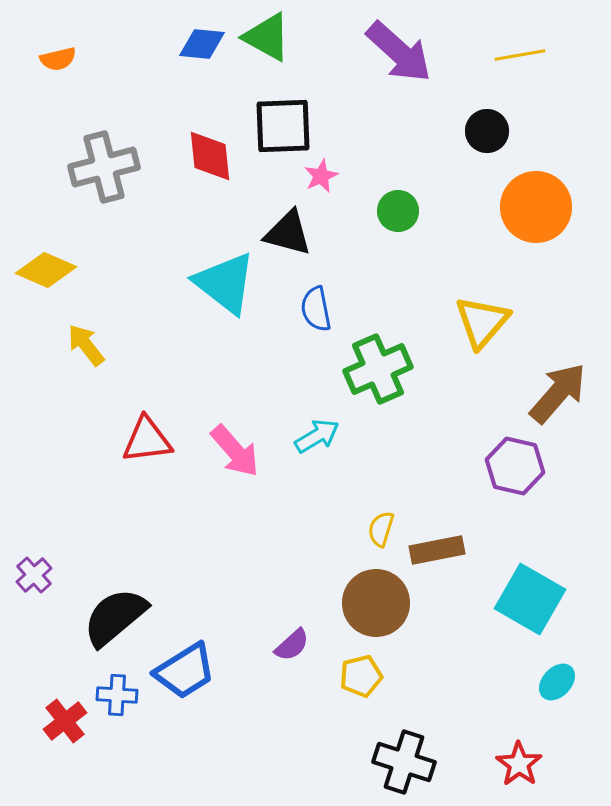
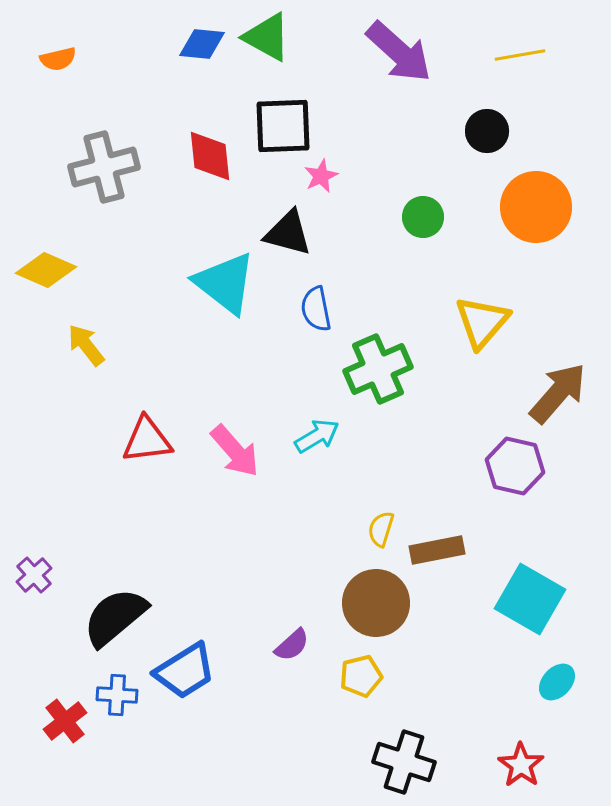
green circle: moved 25 px right, 6 px down
red star: moved 2 px right, 1 px down
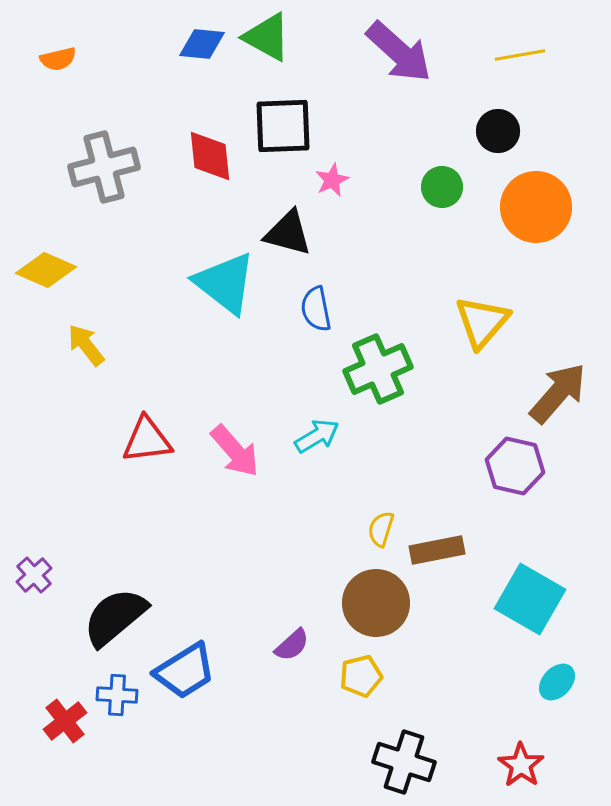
black circle: moved 11 px right
pink star: moved 11 px right, 4 px down
green circle: moved 19 px right, 30 px up
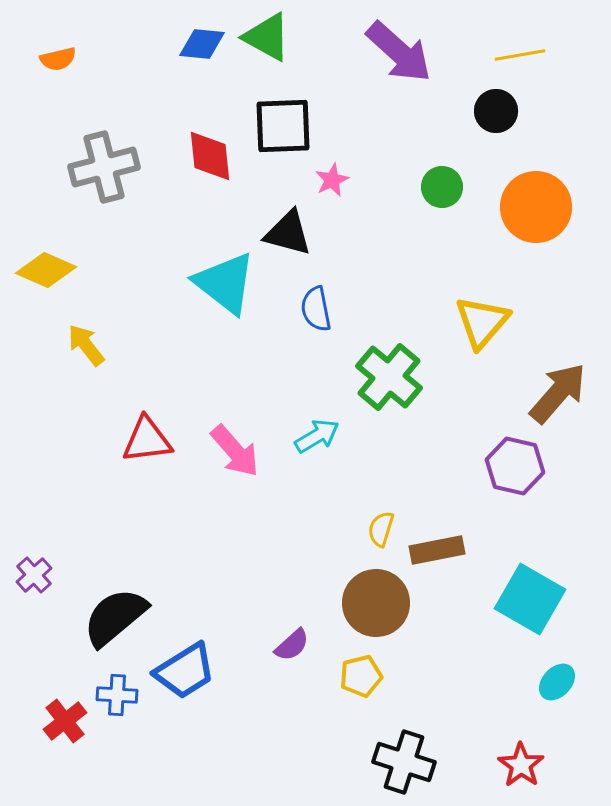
black circle: moved 2 px left, 20 px up
green cross: moved 11 px right, 8 px down; rotated 26 degrees counterclockwise
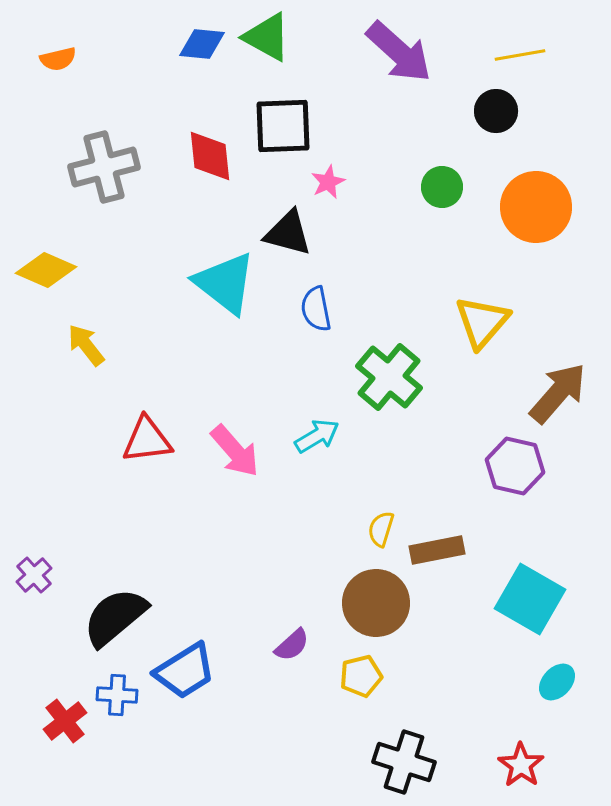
pink star: moved 4 px left, 2 px down
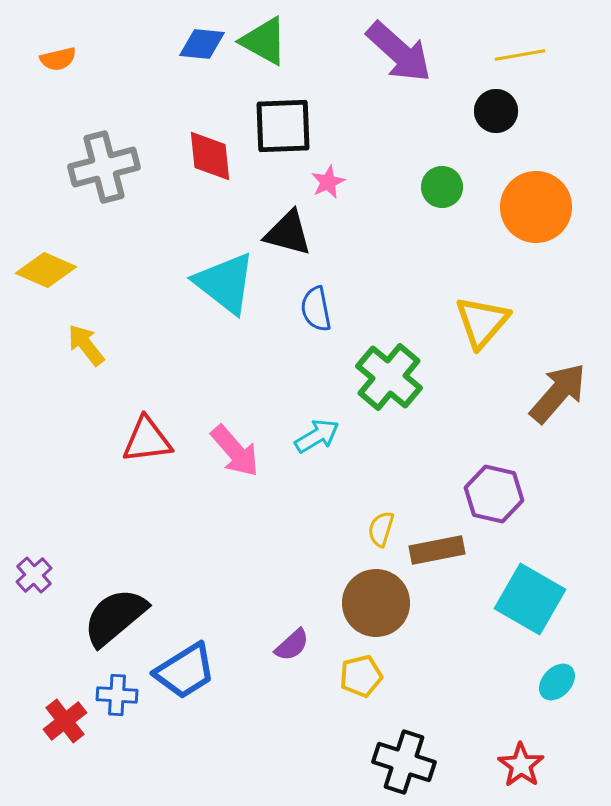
green triangle: moved 3 px left, 4 px down
purple hexagon: moved 21 px left, 28 px down
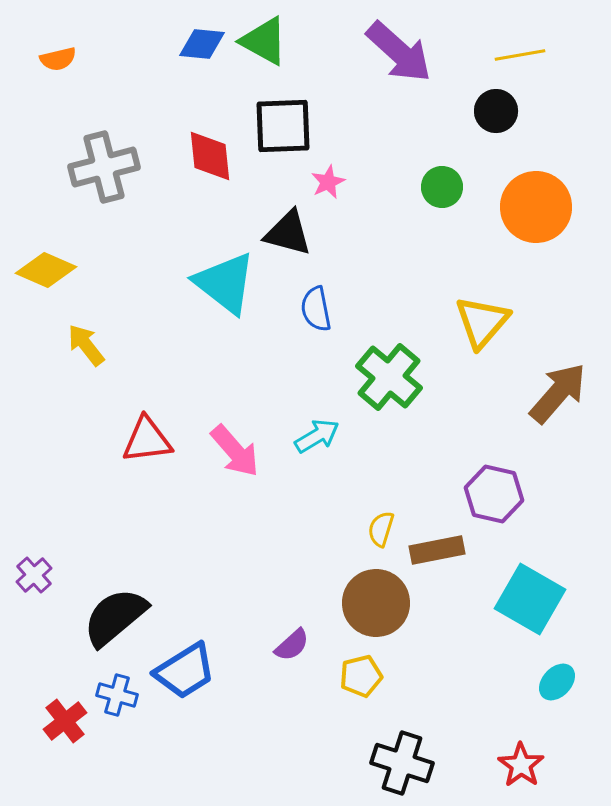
blue cross: rotated 12 degrees clockwise
black cross: moved 2 px left, 1 px down
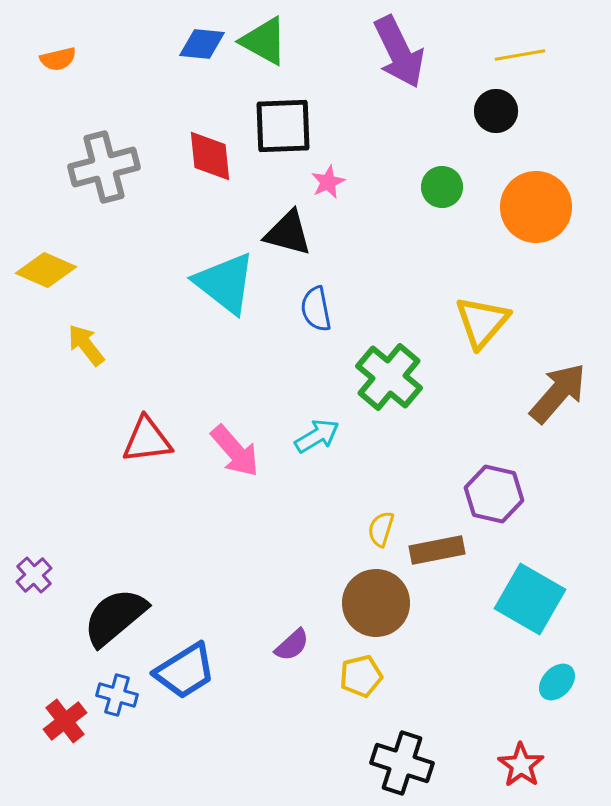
purple arrow: rotated 22 degrees clockwise
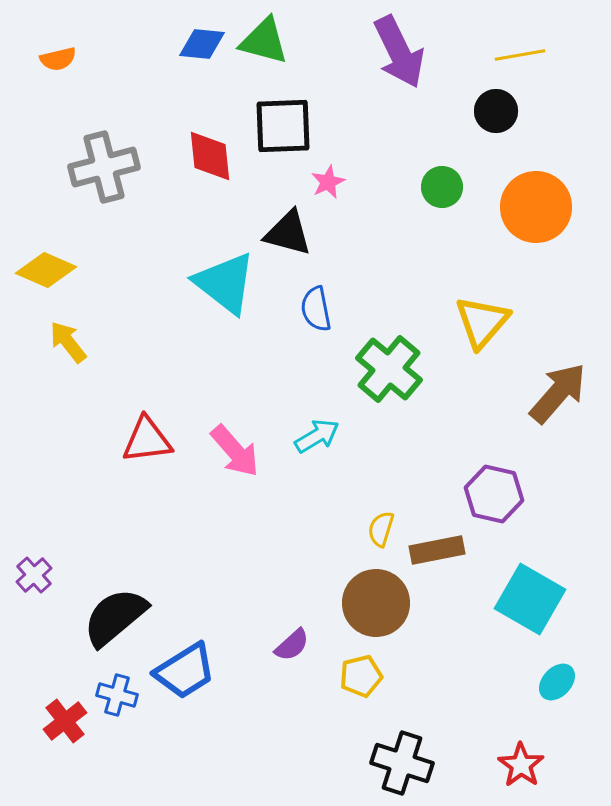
green triangle: rotated 14 degrees counterclockwise
yellow arrow: moved 18 px left, 3 px up
green cross: moved 8 px up
